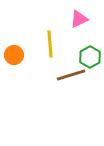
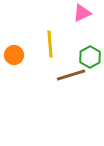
pink triangle: moved 3 px right, 6 px up
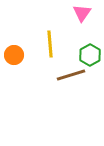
pink triangle: rotated 30 degrees counterclockwise
green hexagon: moved 2 px up
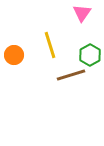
yellow line: moved 1 px down; rotated 12 degrees counterclockwise
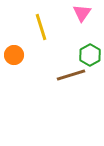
yellow line: moved 9 px left, 18 px up
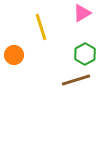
pink triangle: rotated 24 degrees clockwise
green hexagon: moved 5 px left, 1 px up
brown line: moved 5 px right, 5 px down
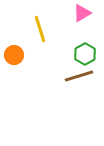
yellow line: moved 1 px left, 2 px down
brown line: moved 3 px right, 4 px up
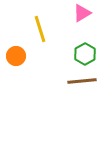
orange circle: moved 2 px right, 1 px down
brown line: moved 3 px right, 5 px down; rotated 12 degrees clockwise
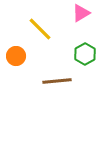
pink triangle: moved 1 px left
yellow line: rotated 28 degrees counterclockwise
brown line: moved 25 px left
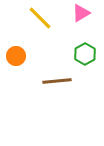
yellow line: moved 11 px up
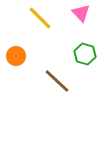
pink triangle: rotated 42 degrees counterclockwise
green hexagon: rotated 15 degrees counterclockwise
brown line: rotated 48 degrees clockwise
